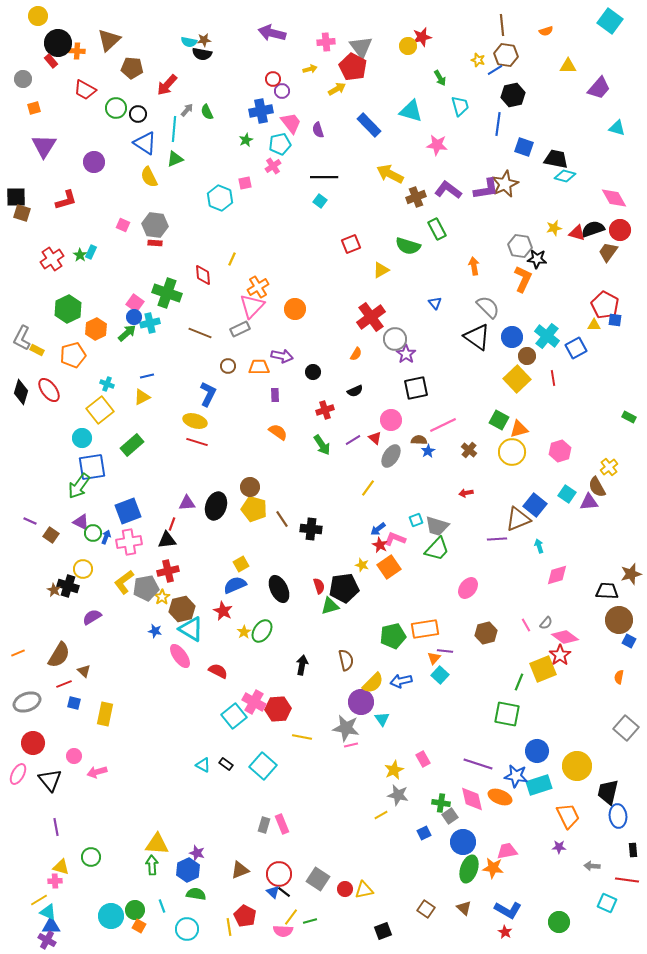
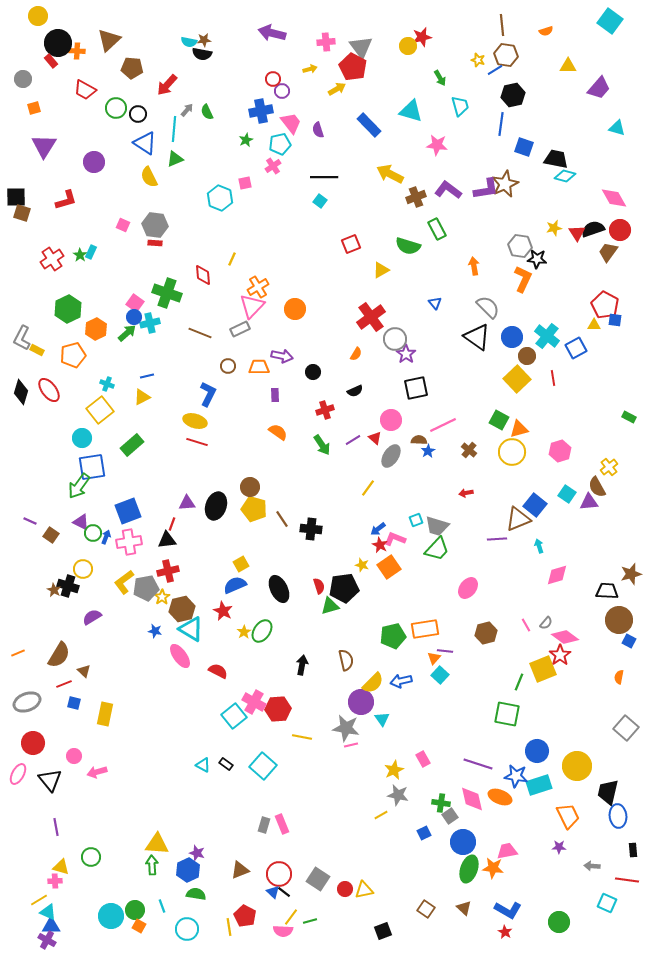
blue line at (498, 124): moved 3 px right
red triangle at (577, 233): rotated 42 degrees clockwise
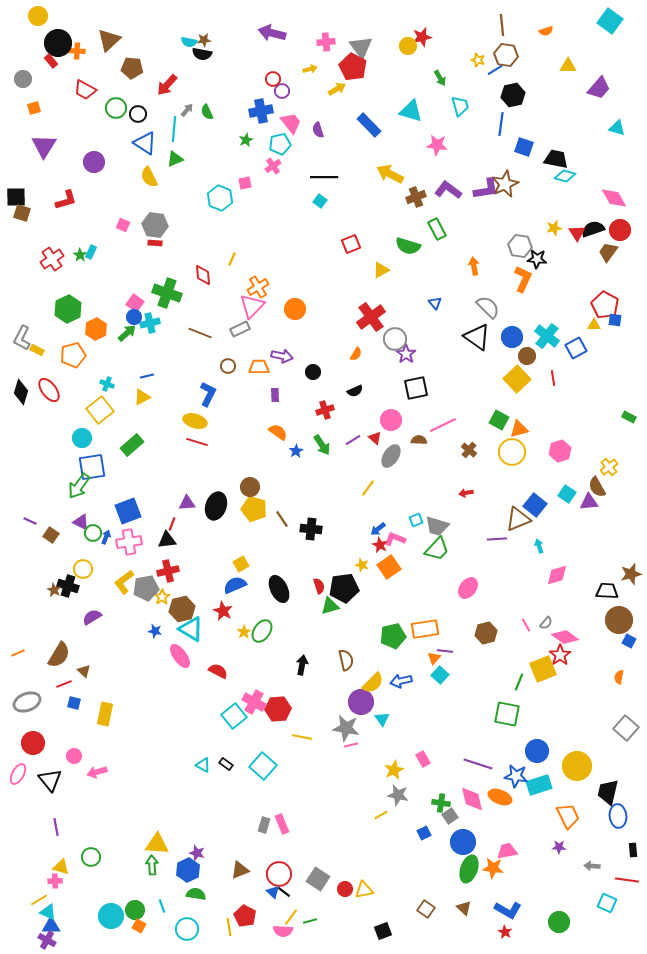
blue star at (428, 451): moved 132 px left
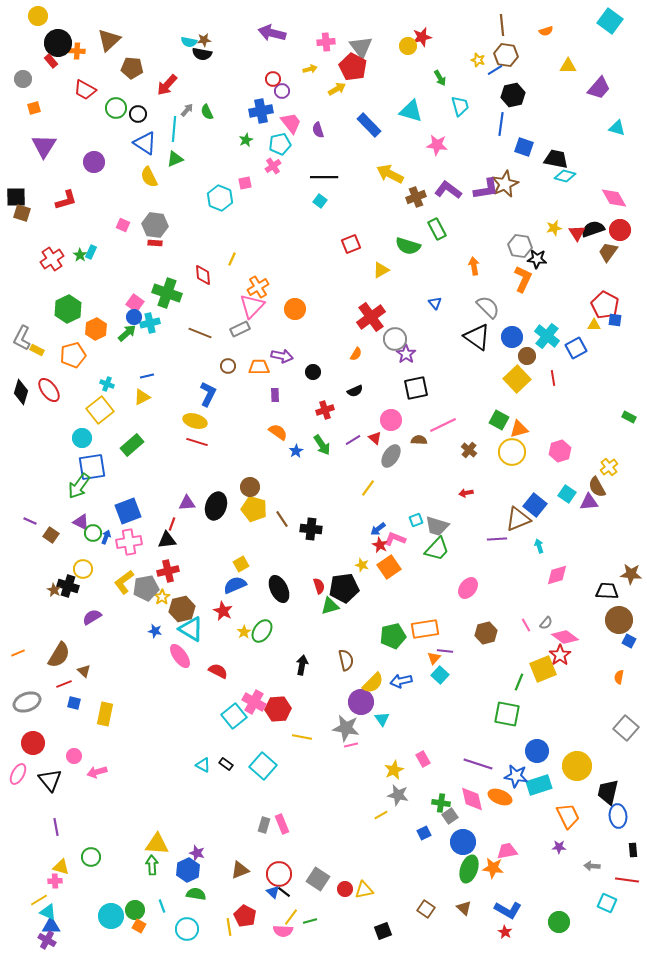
brown star at (631, 574): rotated 20 degrees clockwise
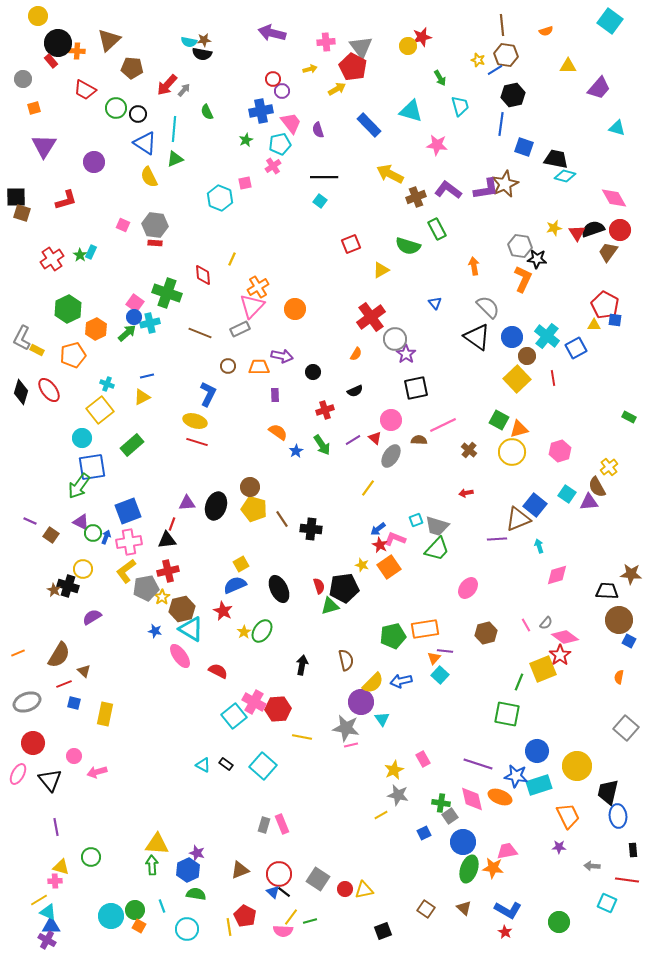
gray arrow at (187, 110): moved 3 px left, 20 px up
yellow L-shape at (124, 582): moved 2 px right, 11 px up
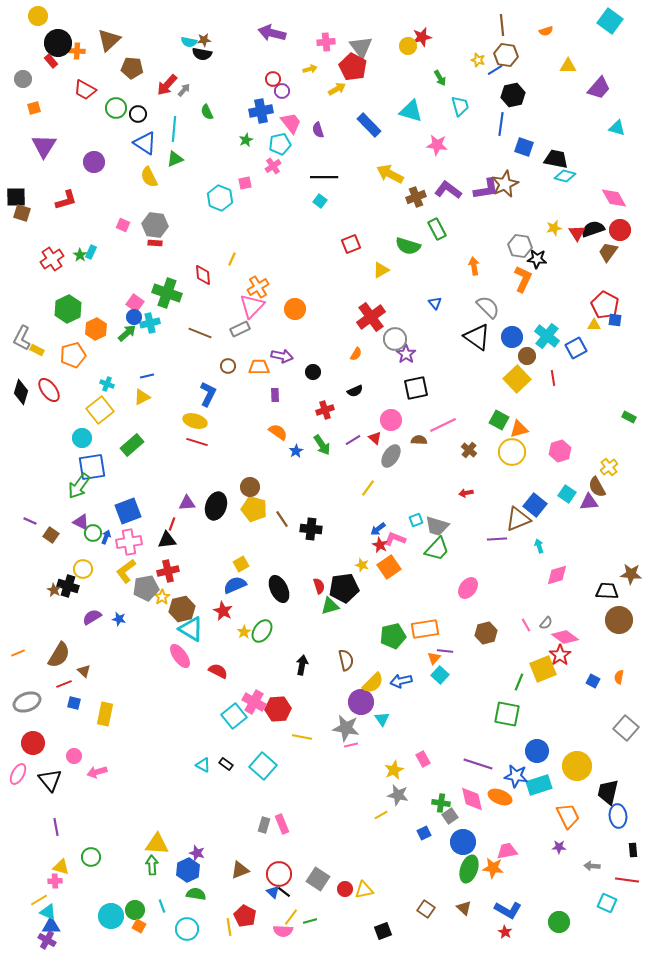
blue star at (155, 631): moved 36 px left, 12 px up
blue square at (629, 641): moved 36 px left, 40 px down
